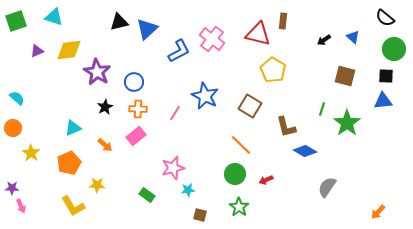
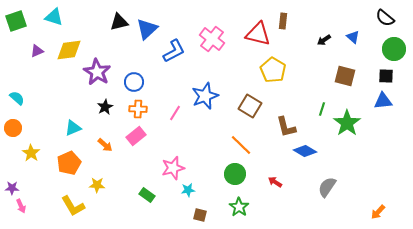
blue L-shape at (179, 51): moved 5 px left
blue star at (205, 96): rotated 24 degrees clockwise
red arrow at (266, 180): moved 9 px right, 2 px down; rotated 56 degrees clockwise
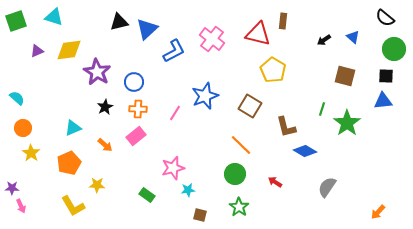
orange circle at (13, 128): moved 10 px right
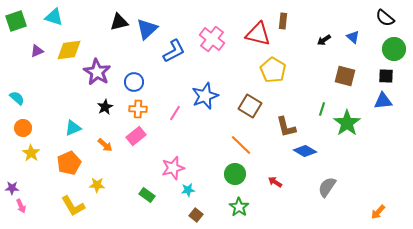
brown square at (200, 215): moved 4 px left; rotated 24 degrees clockwise
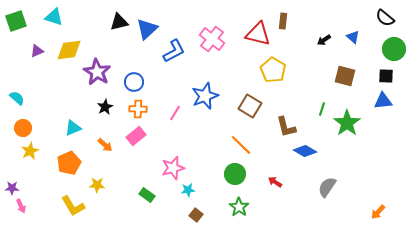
yellow star at (31, 153): moved 1 px left, 2 px up; rotated 12 degrees clockwise
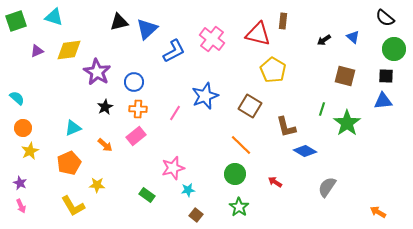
purple star at (12, 188): moved 8 px right, 5 px up; rotated 24 degrees clockwise
orange arrow at (378, 212): rotated 77 degrees clockwise
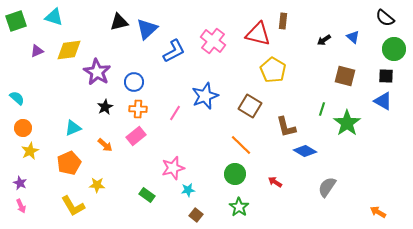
pink cross at (212, 39): moved 1 px right, 2 px down
blue triangle at (383, 101): rotated 36 degrees clockwise
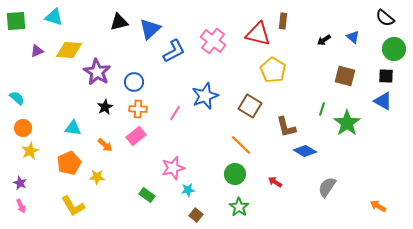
green square at (16, 21): rotated 15 degrees clockwise
blue triangle at (147, 29): moved 3 px right
yellow diamond at (69, 50): rotated 12 degrees clockwise
cyan triangle at (73, 128): rotated 30 degrees clockwise
yellow star at (97, 185): moved 8 px up
orange arrow at (378, 212): moved 6 px up
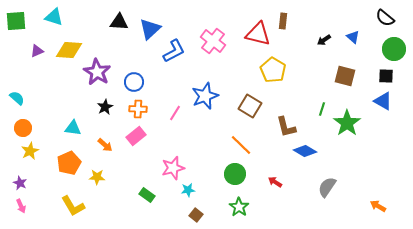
black triangle at (119, 22): rotated 18 degrees clockwise
